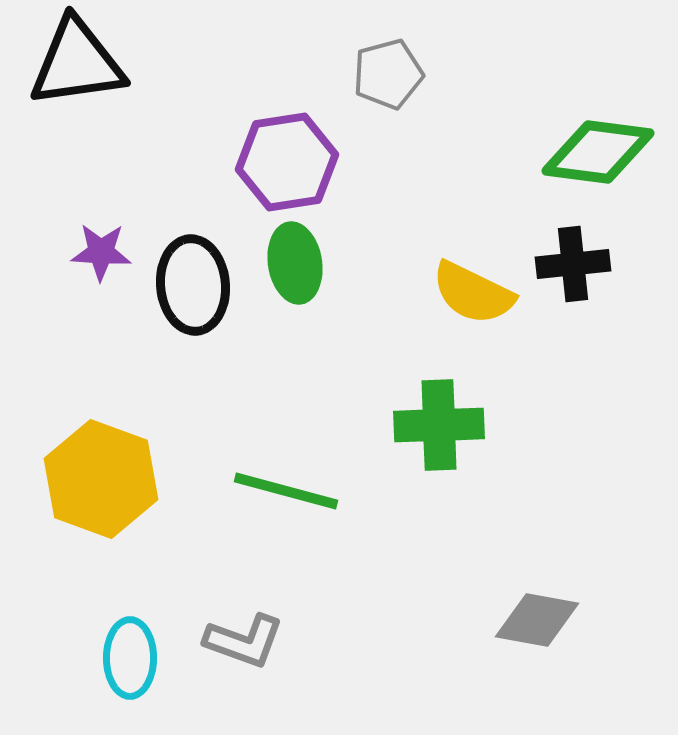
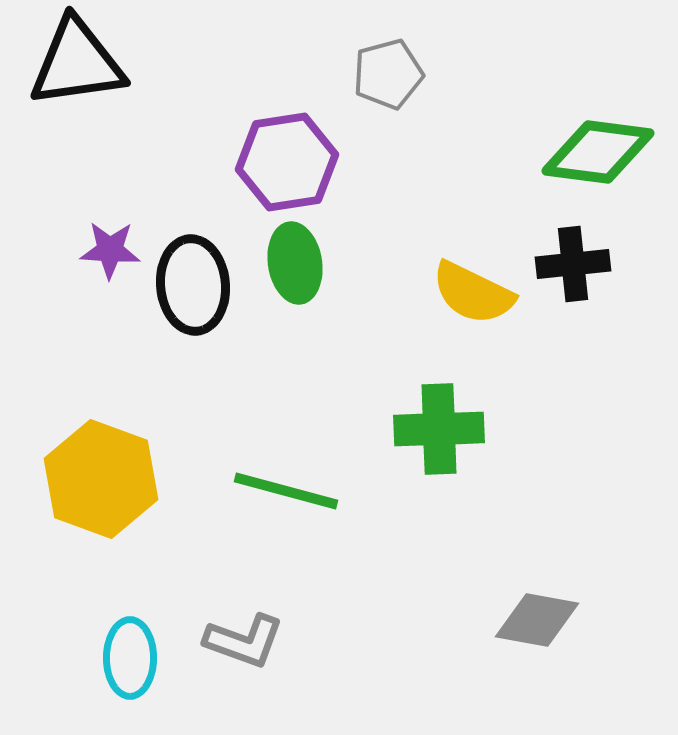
purple star: moved 9 px right, 2 px up
green cross: moved 4 px down
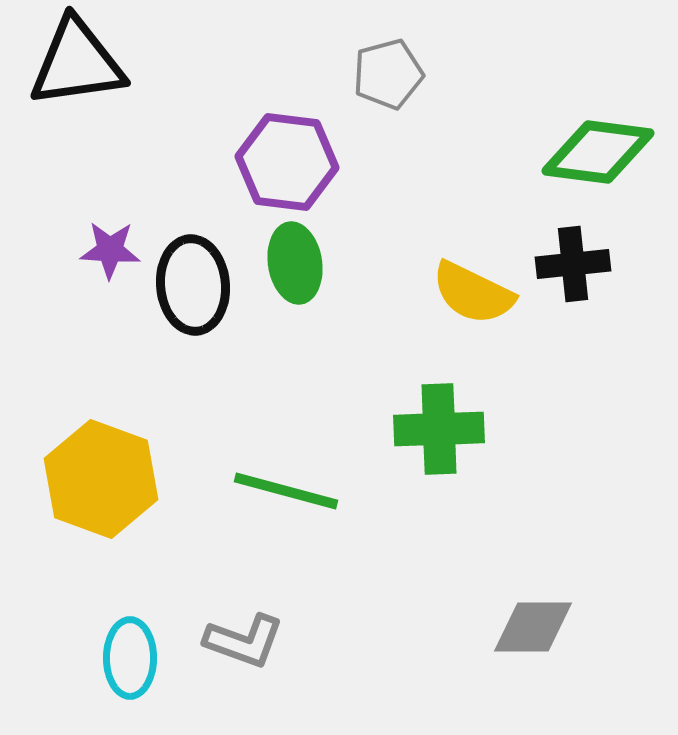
purple hexagon: rotated 16 degrees clockwise
gray diamond: moved 4 px left, 7 px down; rotated 10 degrees counterclockwise
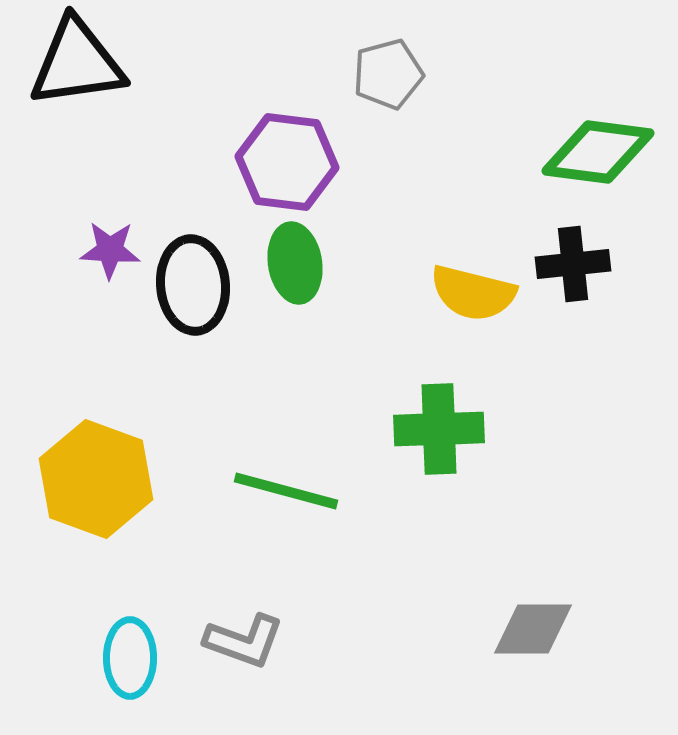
yellow semicircle: rotated 12 degrees counterclockwise
yellow hexagon: moved 5 px left
gray diamond: moved 2 px down
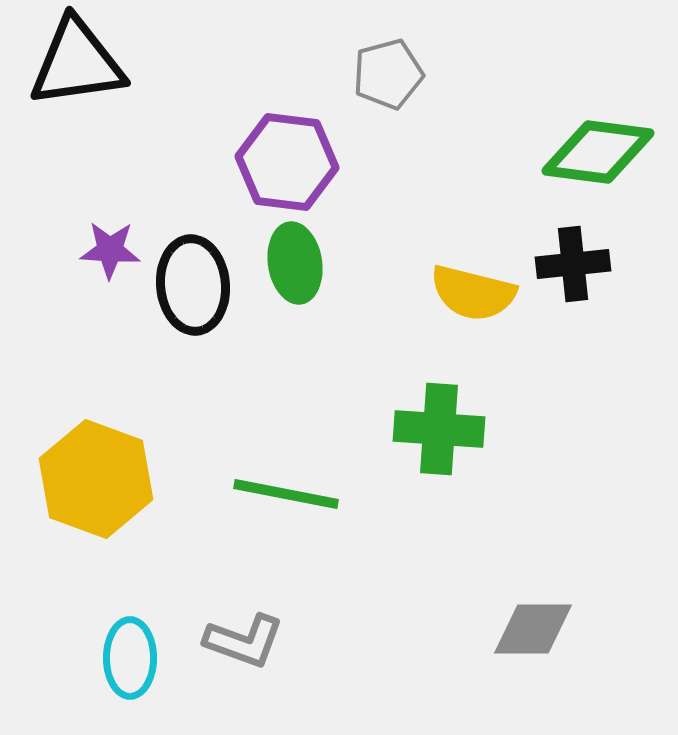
green cross: rotated 6 degrees clockwise
green line: moved 3 px down; rotated 4 degrees counterclockwise
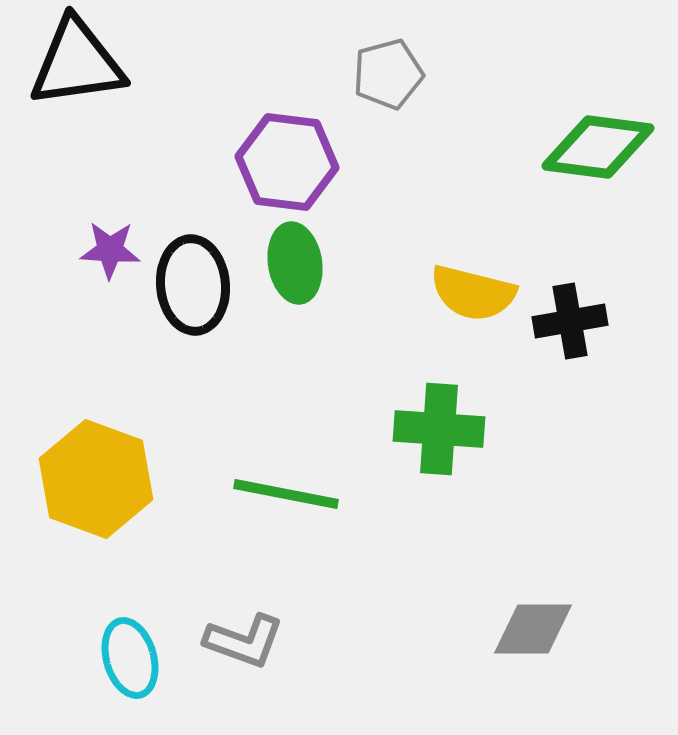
green diamond: moved 5 px up
black cross: moved 3 px left, 57 px down; rotated 4 degrees counterclockwise
cyan ellipse: rotated 16 degrees counterclockwise
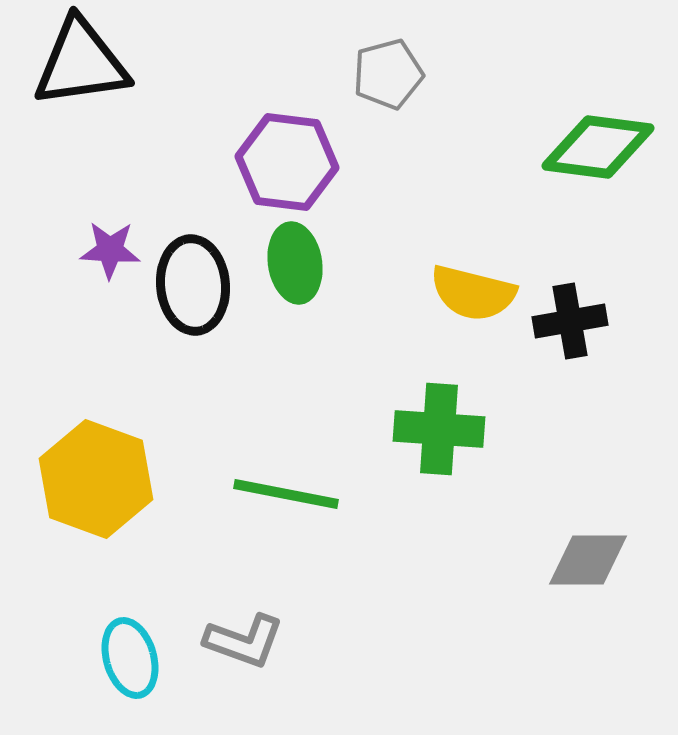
black triangle: moved 4 px right
gray diamond: moved 55 px right, 69 px up
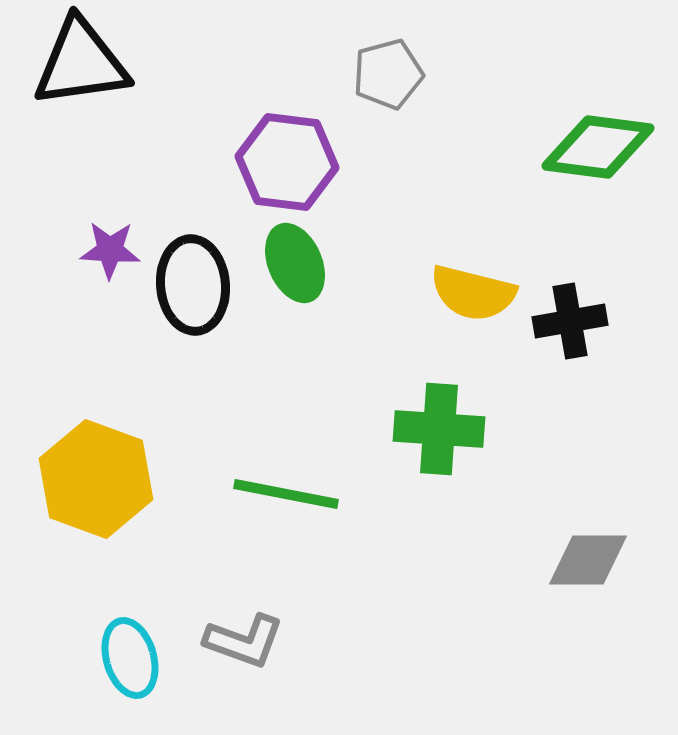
green ellipse: rotated 14 degrees counterclockwise
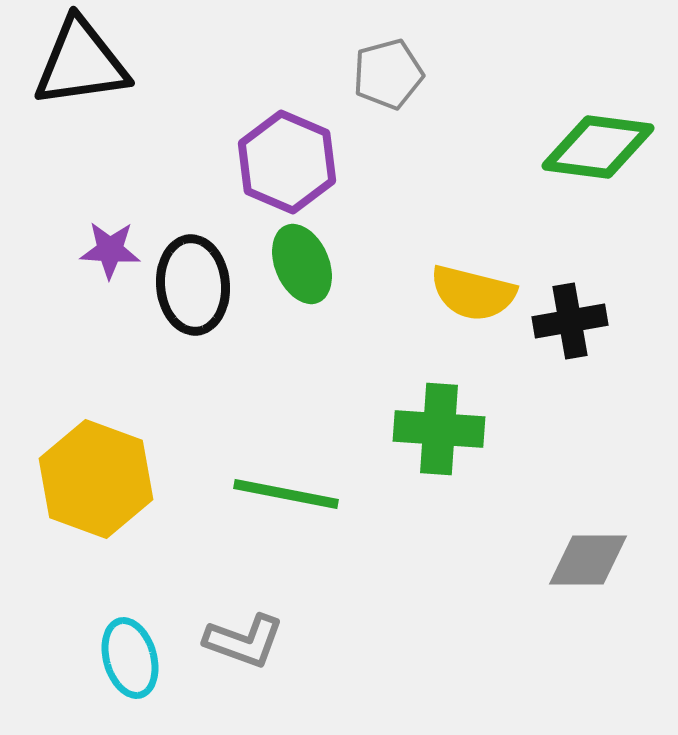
purple hexagon: rotated 16 degrees clockwise
green ellipse: moved 7 px right, 1 px down
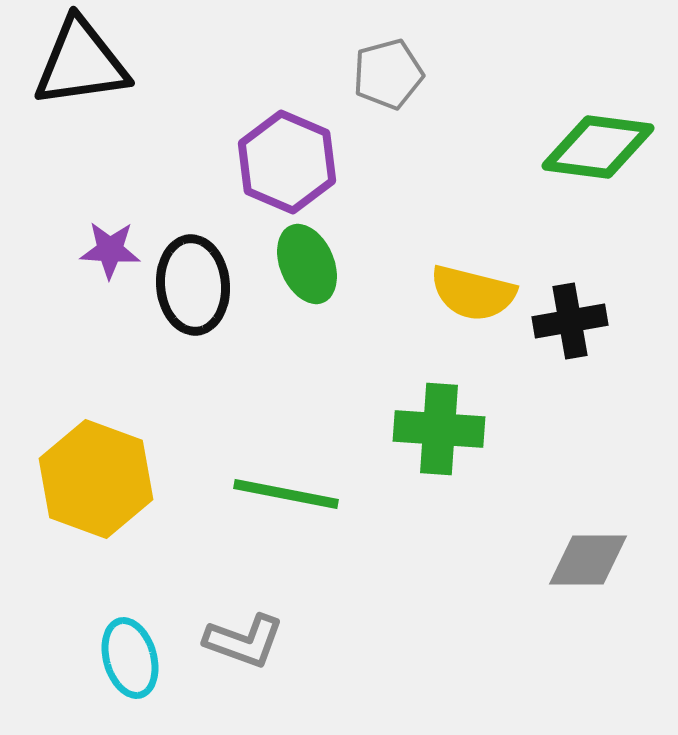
green ellipse: moved 5 px right
